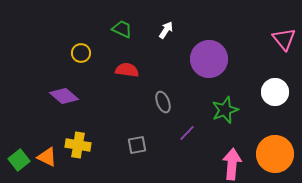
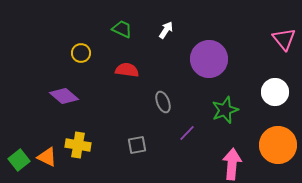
orange circle: moved 3 px right, 9 px up
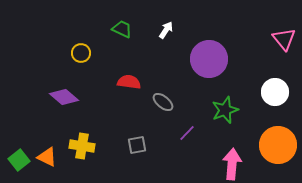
red semicircle: moved 2 px right, 12 px down
purple diamond: moved 1 px down
gray ellipse: rotated 30 degrees counterclockwise
yellow cross: moved 4 px right, 1 px down
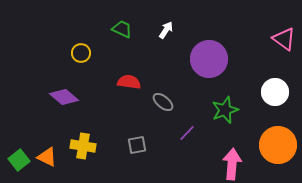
pink triangle: rotated 15 degrees counterclockwise
yellow cross: moved 1 px right
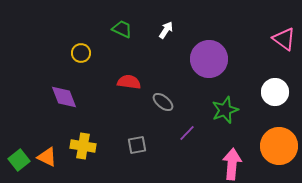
purple diamond: rotated 28 degrees clockwise
orange circle: moved 1 px right, 1 px down
